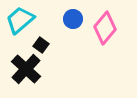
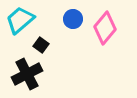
black cross: moved 1 px right, 5 px down; rotated 20 degrees clockwise
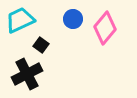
cyan trapezoid: rotated 16 degrees clockwise
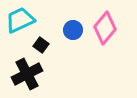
blue circle: moved 11 px down
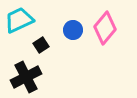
cyan trapezoid: moved 1 px left
black square: rotated 21 degrees clockwise
black cross: moved 1 px left, 3 px down
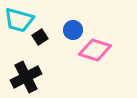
cyan trapezoid: rotated 140 degrees counterclockwise
pink diamond: moved 10 px left, 22 px down; rotated 68 degrees clockwise
black square: moved 1 px left, 8 px up
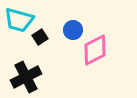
pink diamond: rotated 44 degrees counterclockwise
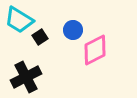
cyan trapezoid: rotated 16 degrees clockwise
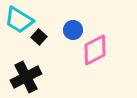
black square: moved 1 px left; rotated 14 degrees counterclockwise
